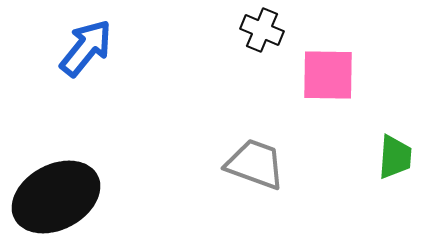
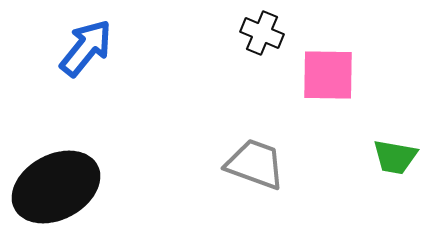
black cross: moved 3 px down
green trapezoid: rotated 96 degrees clockwise
black ellipse: moved 10 px up
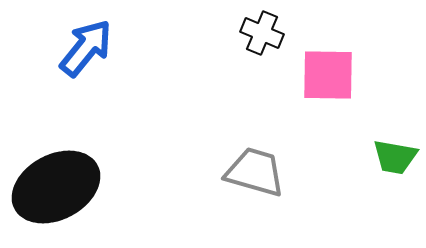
gray trapezoid: moved 8 px down; rotated 4 degrees counterclockwise
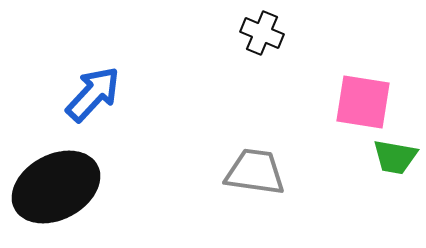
blue arrow: moved 7 px right, 46 px down; rotated 4 degrees clockwise
pink square: moved 35 px right, 27 px down; rotated 8 degrees clockwise
gray trapezoid: rotated 8 degrees counterclockwise
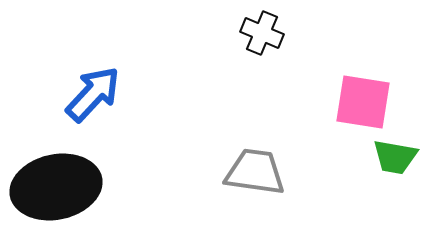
black ellipse: rotated 16 degrees clockwise
